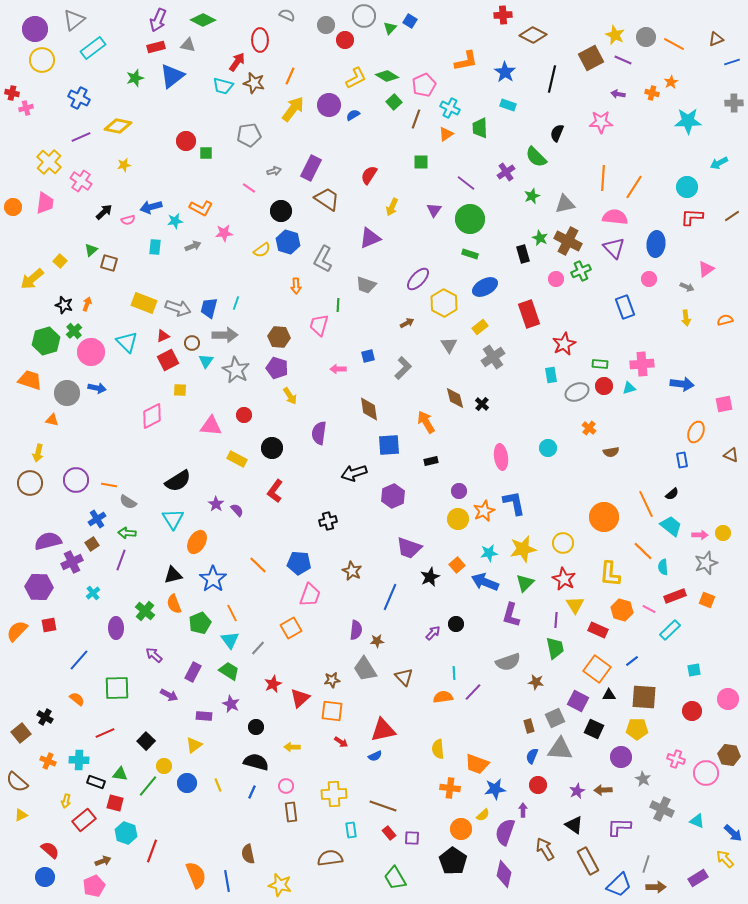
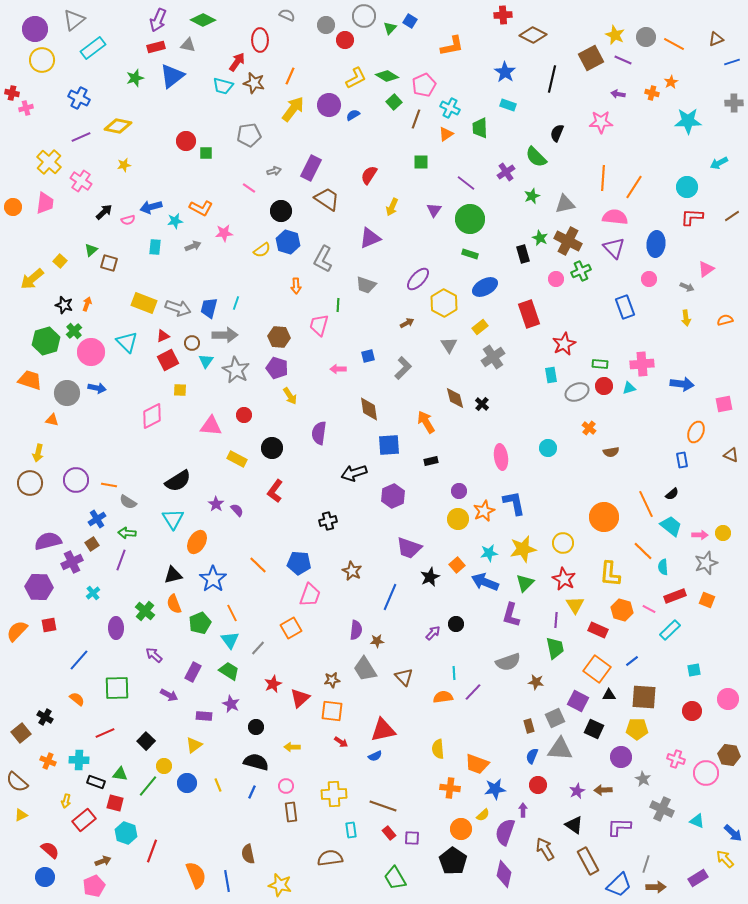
orange L-shape at (466, 61): moved 14 px left, 15 px up
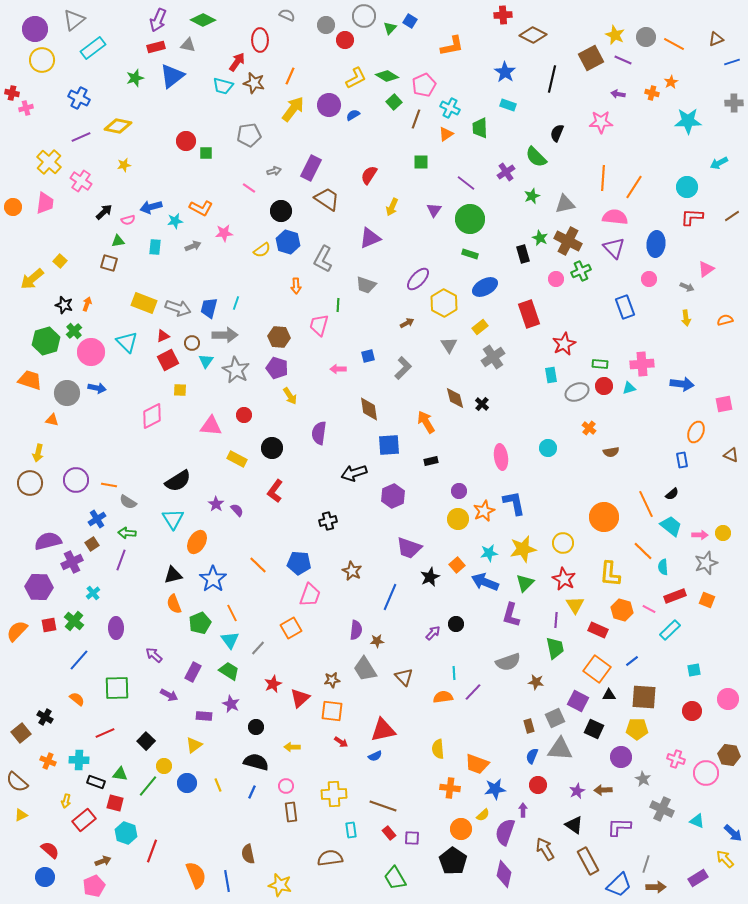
green triangle at (91, 250): moved 27 px right, 9 px up; rotated 32 degrees clockwise
green cross at (145, 611): moved 71 px left, 10 px down
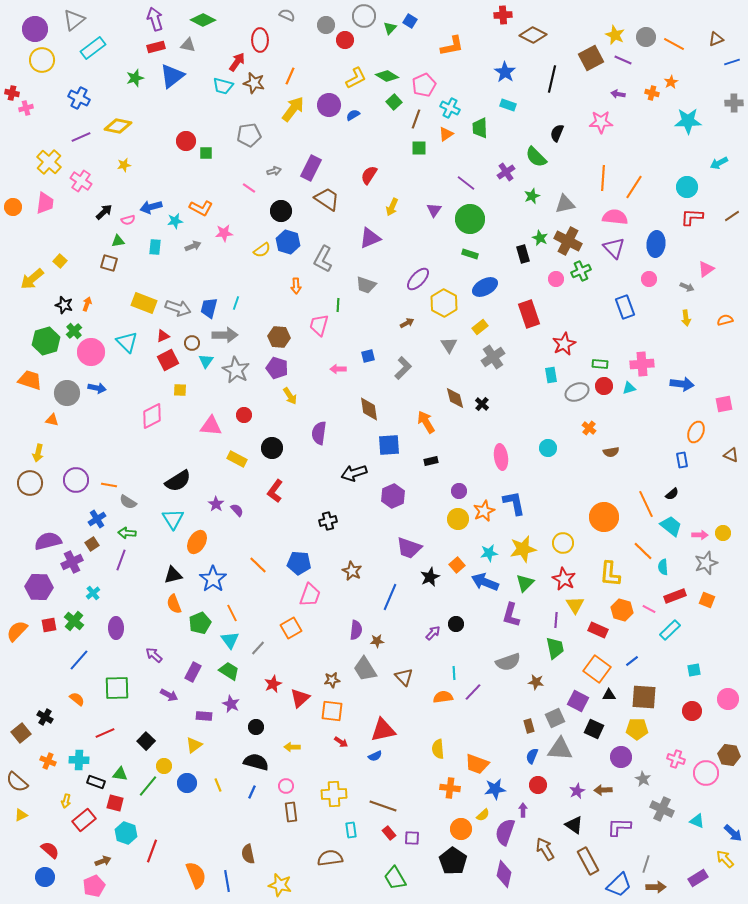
purple arrow at (158, 20): moved 3 px left, 1 px up; rotated 140 degrees clockwise
green square at (421, 162): moved 2 px left, 14 px up
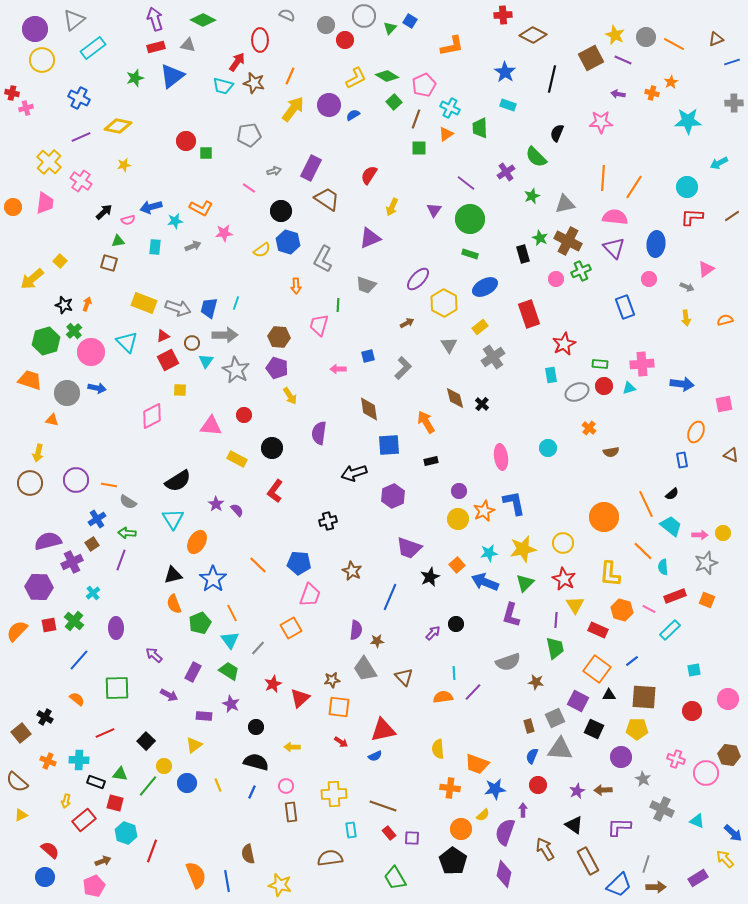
orange square at (332, 711): moved 7 px right, 4 px up
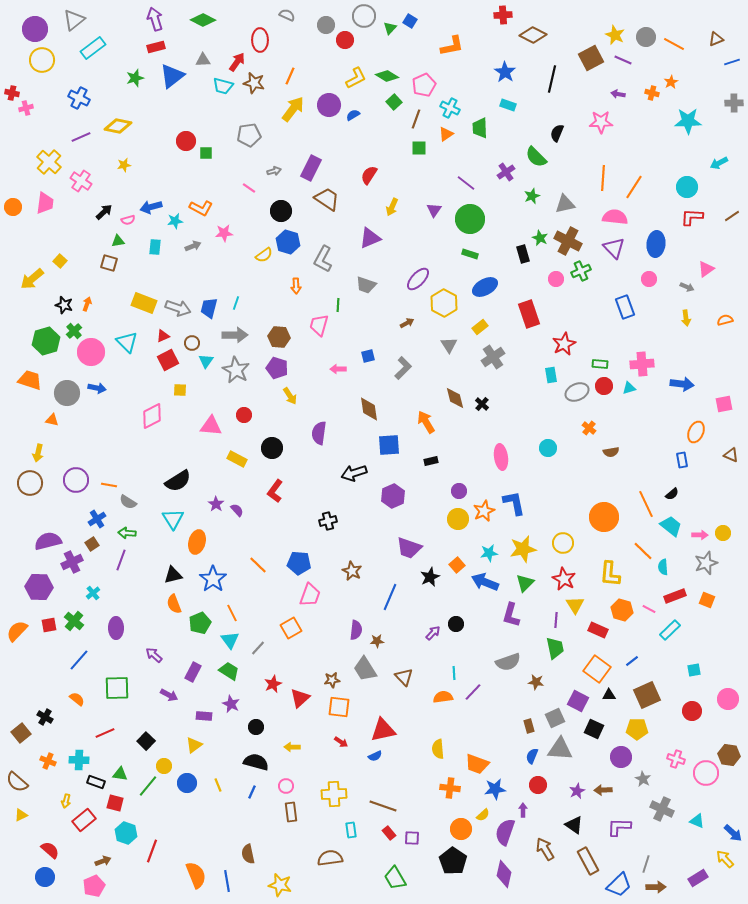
gray triangle at (188, 45): moved 15 px right, 15 px down; rotated 14 degrees counterclockwise
yellow semicircle at (262, 250): moved 2 px right, 5 px down
gray arrow at (225, 335): moved 10 px right
orange ellipse at (197, 542): rotated 15 degrees counterclockwise
brown square at (644, 697): moved 3 px right, 2 px up; rotated 28 degrees counterclockwise
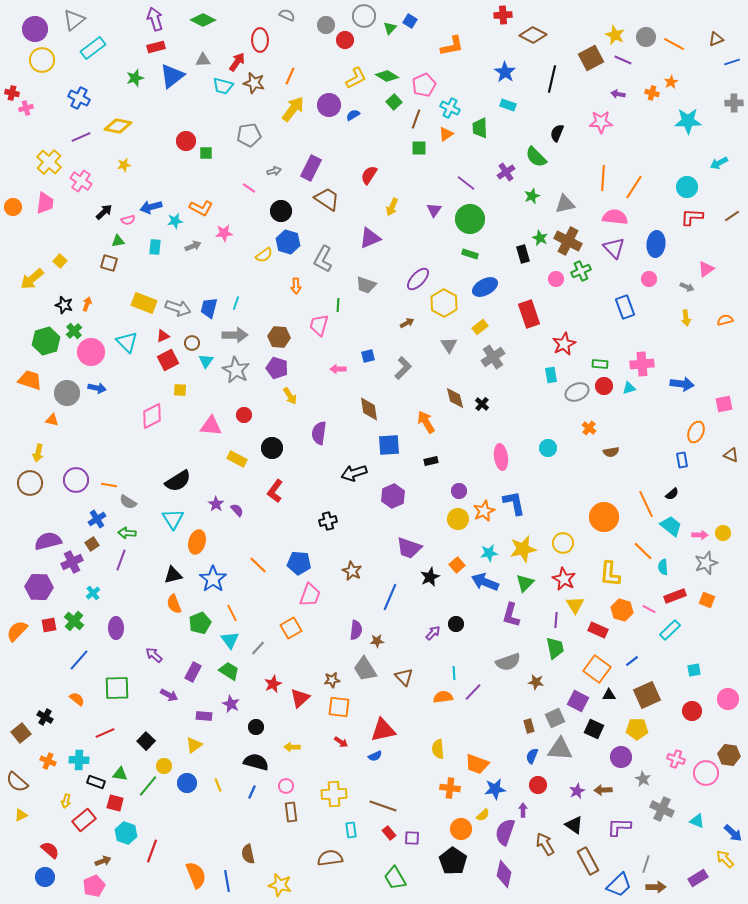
brown arrow at (545, 849): moved 5 px up
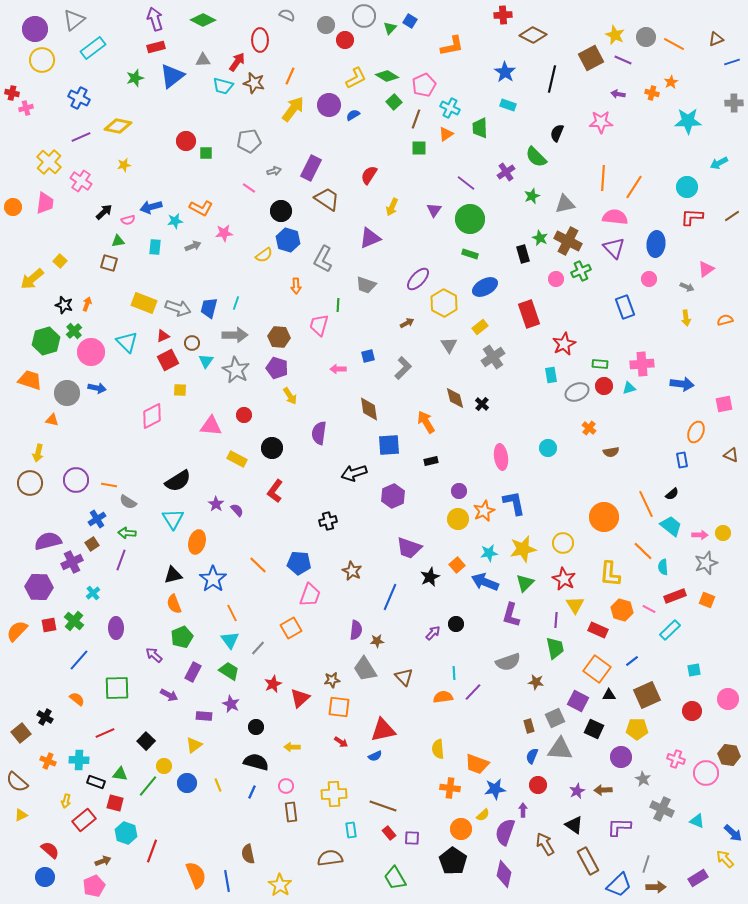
gray pentagon at (249, 135): moved 6 px down
blue hexagon at (288, 242): moved 2 px up
green pentagon at (200, 623): moved 18 px left, 14 px down
yellow star at (280, 885): rotated 20 degrees clockwise
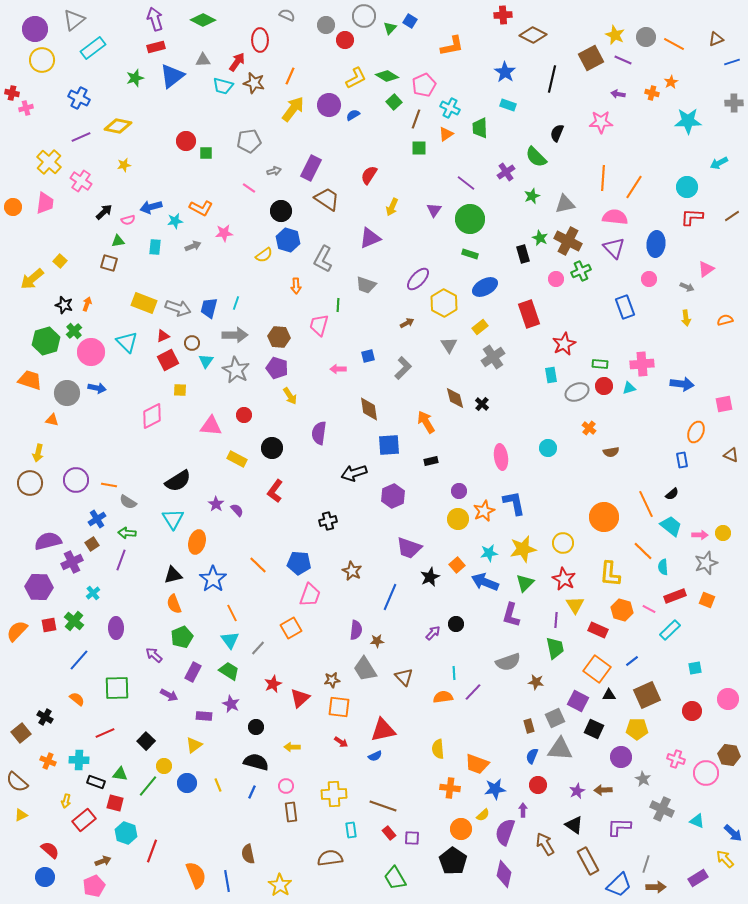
cyan square at (694, 670): moved 1 px right, 2 px up
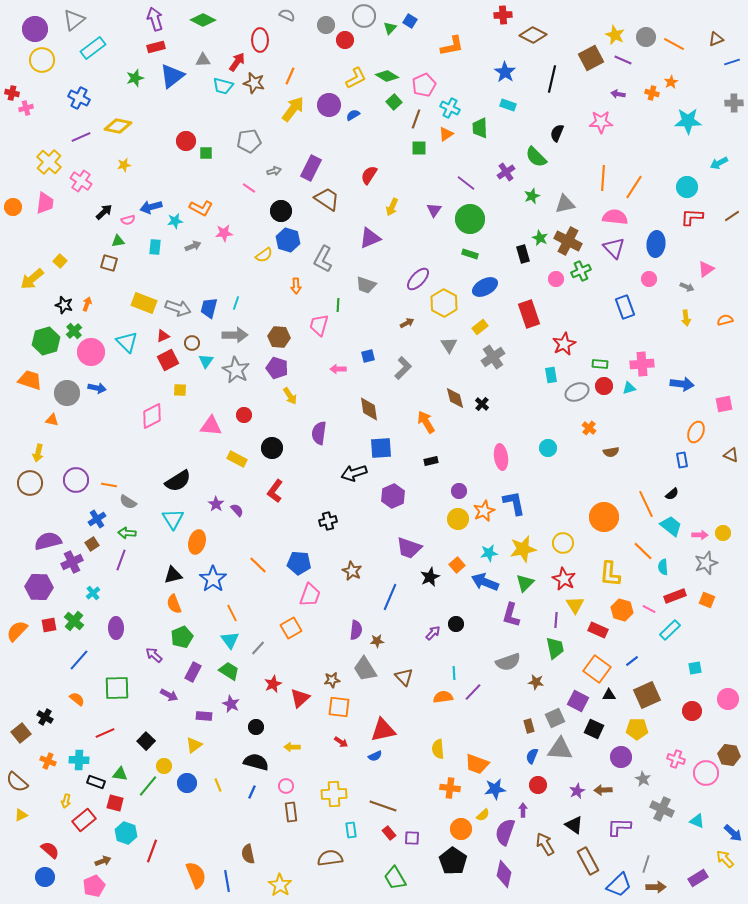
blue square at (389, 445): moved 8 px left, 3 px down
